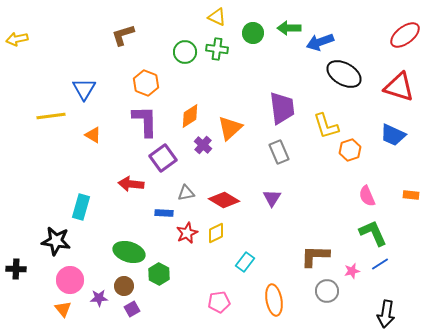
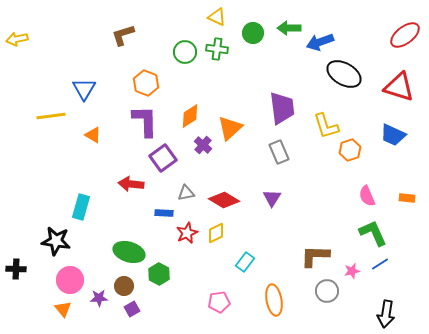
orange rectangle at (411, 195): moved 4 px left, 3 px down
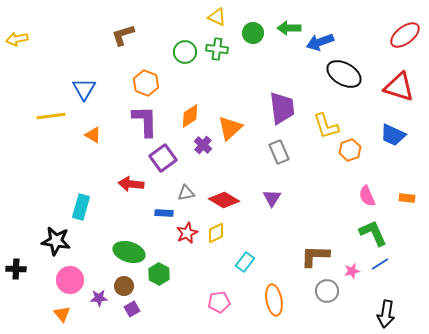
orange triangle at (63, 309): moved 1 px left, 5 px down
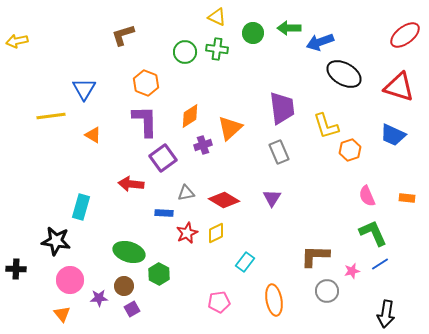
yellow arrow at (17, 39): moved 2 px down
purple cross at (203, 145): rotated 30 degrees clockwise
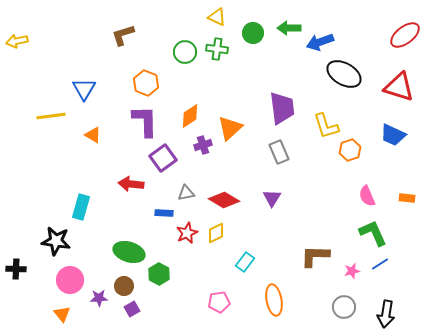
gray circle at (327, 291): moved 17 px right, 16 px down
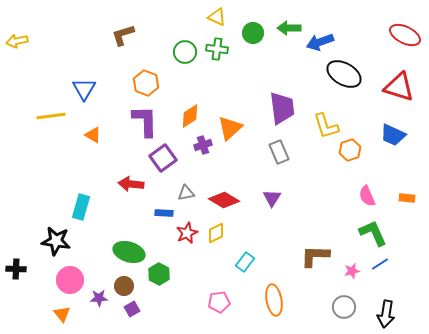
red ellipse at (405, 35): rotated 64 degrees clockwise
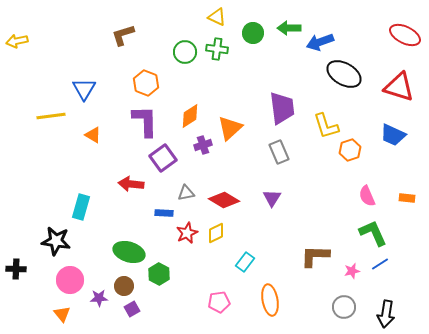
orange ellipse at (274, 300): moved 4 px left
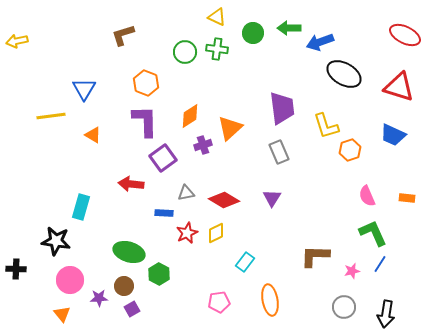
blue line at (380, 264): rotated 24 degrees counterclockwise
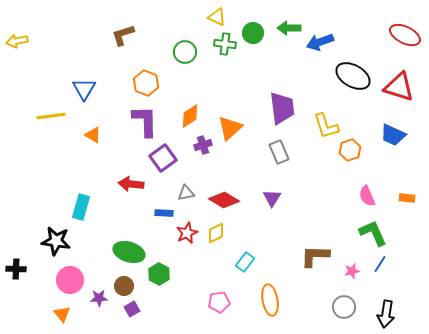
green cross at (217, 49): moved 8 px right, 5 px up
black ellipse at (344, 74): moved 9 px right, 2 px down
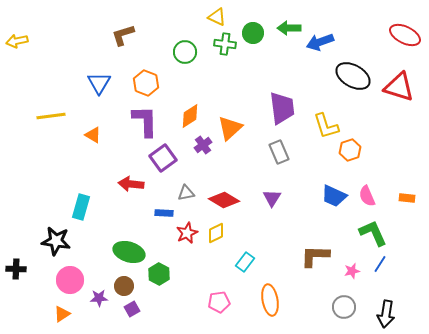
blue triangle at (84, 89): moved 15 px right, 6 px up
blue trapezoid at (393, 135): moved 59 px left, 61 px down
purple cross at (203, 145): rotated 18 degrees counterclockwise
orange triangle at (62, 314): rotated 36 degrees clockwise
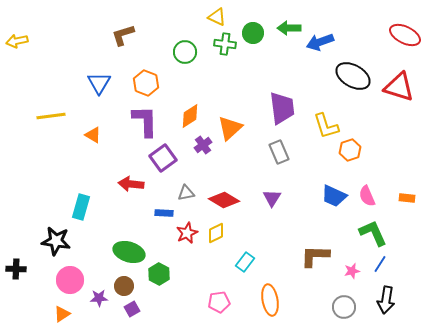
black arrow at (386, 314): moved 14 px up
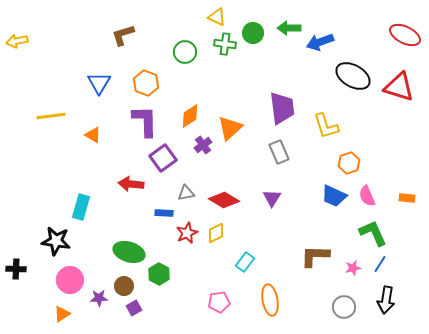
orange hexagon at (350, 150): moved 1 px left, 13 px down
pink star at (352, 271): moved 1 px right, 3 px up
purple square at (132, 309): moved 2 px right, 1 px up
